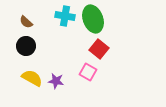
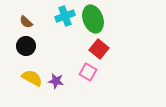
cyan cross: rotated 30 degrees counterclockwise
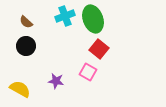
yellow semicircle: moved 12 px left, 11 px down
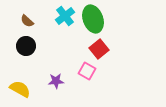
cyan cross: rotated 18 degrees counterclockwise
brown semicircle: moved 1 px right, 1 px up
red square: rotated 12 degrees clockwise
pink square: moved 1 px left, 1 px up
purple star: rotated 14 degrees counterclockwise
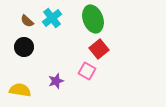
cyan cross: moved 13 px left, 2 px down
black circle: moved 2 px left, 1 px down
purple star: rotated 14 degrees counterclockwise
yellow semicircle: moved 1 px down; rotated 20 degrees counterclockwise
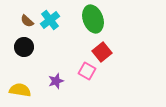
cyan cross: moved 2 px left, 2 px down
red square: moved 3 px right, 3 px down
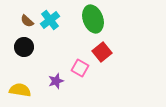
pink square: moved 7 px left, 3 px up
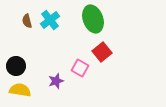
brown semicircle: rotated 32 degrees clockwise
black circle: moved 8 px left, 19 px down
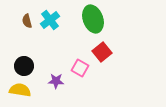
black circle: moved 8 px right
purple star: rotated 21 degrees clockwise
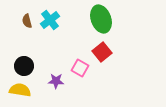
green ellipse: moved 8 px right
